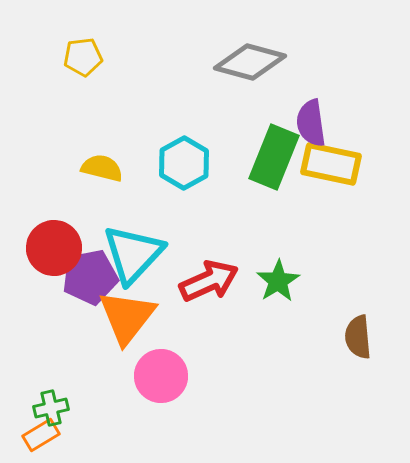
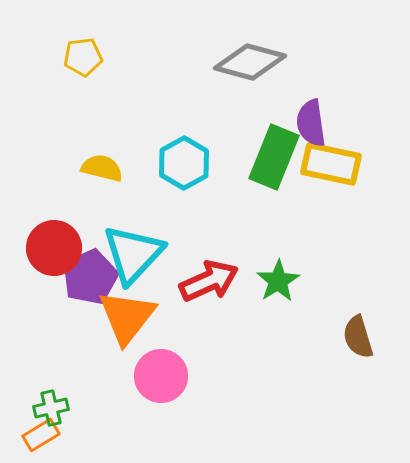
purple pentagon: rotated 14 degrees counterclockwise
brown semicircle: rotated 12 degrees counterclockwise
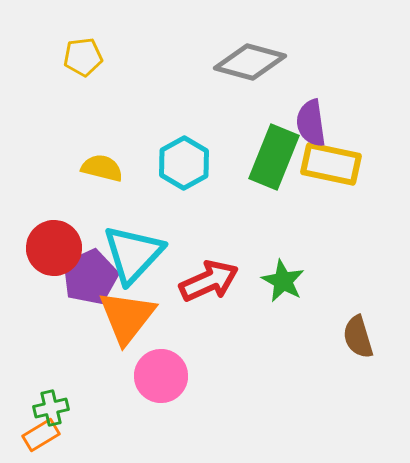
green star: moved 5 px right; rotated 12 degrees counterclockwise
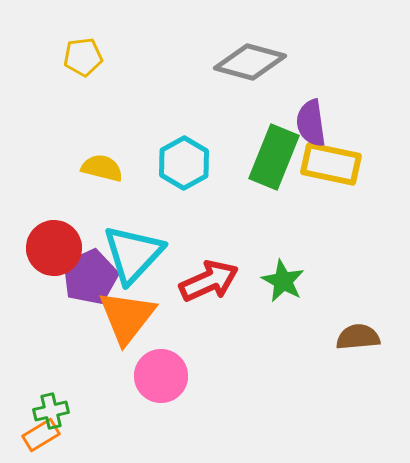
brown semicircle: rotated 102 degrees clockwise
green cross: moved 3 px down
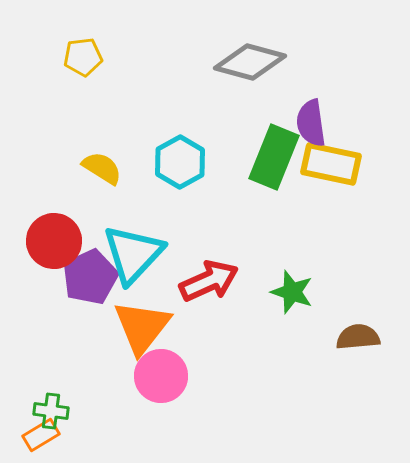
cyan hexagon: moved 4 px left, 1 px up
yellow semicircle: rotated 18 degrees clockwise
red circle: moved 7 px up
green star: moved 9 px right, 11 px down; rotated 9 degrees counterclockwise
orange triangle: moved 15 px right, 10 px down
green cross: rotated 20 degrees clockwise
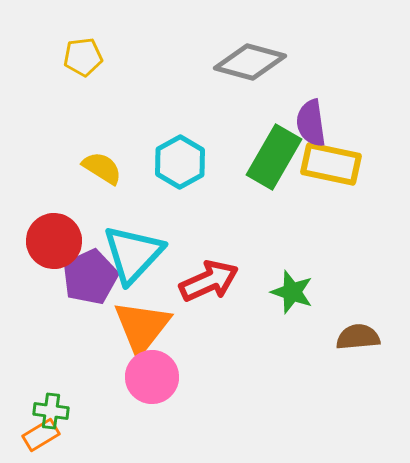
green rectangle: rotated 8 degrees clockwise
pink circle: moved 9 px left, 1 px down
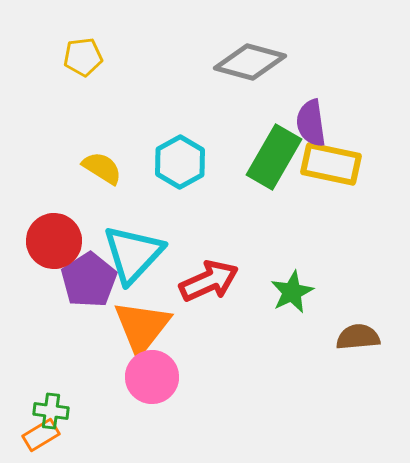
purple pentagon: moved 1 px left, 3 px down; rotated 8 degrees counterclockwise
green star: rotated 27 degrees clockwise
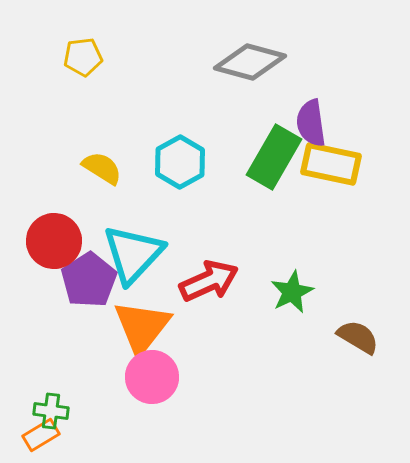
brown semicircle: rotated 36 degrees clockwise
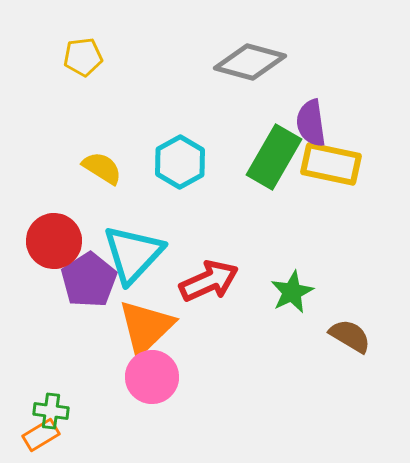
orange triangle: moved 4 px right; rotated 8 degrees clockwise
brown semicircle: moved 8 px left, 1 px up
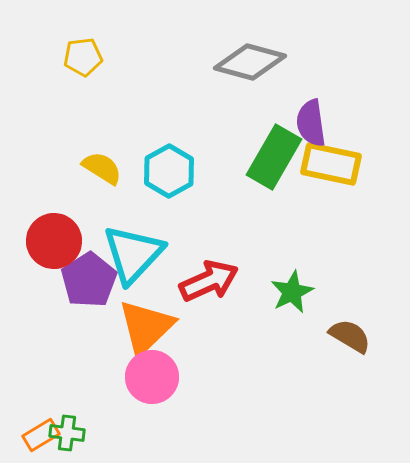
cyan hexagon: moved 11 px left, 9 px down
green cross: moved 16 px right, 22 px down
